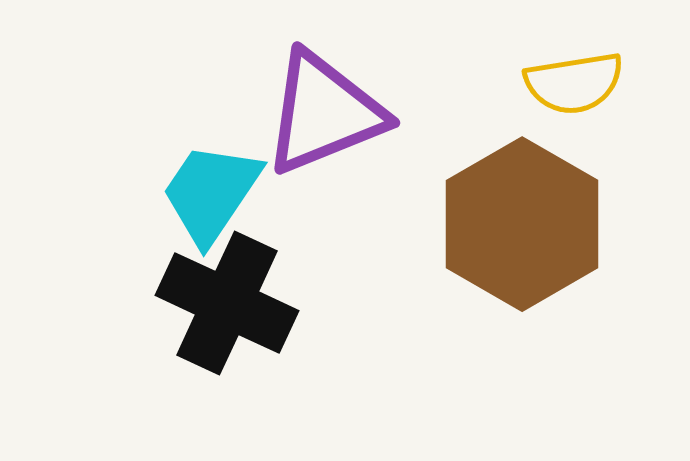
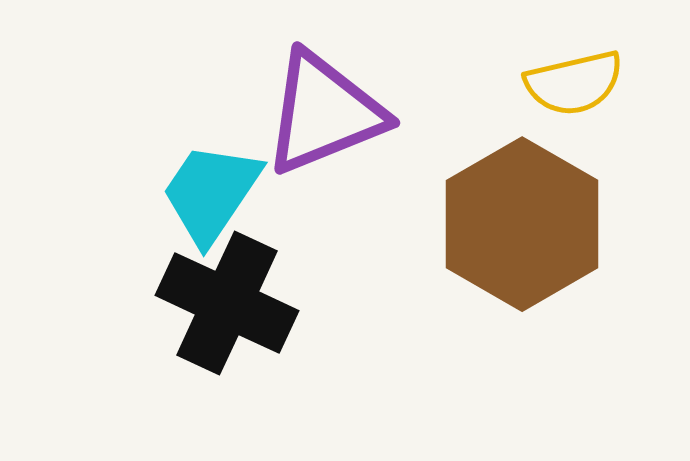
yellow semicircle: rotated 4 degrees counterclockwise
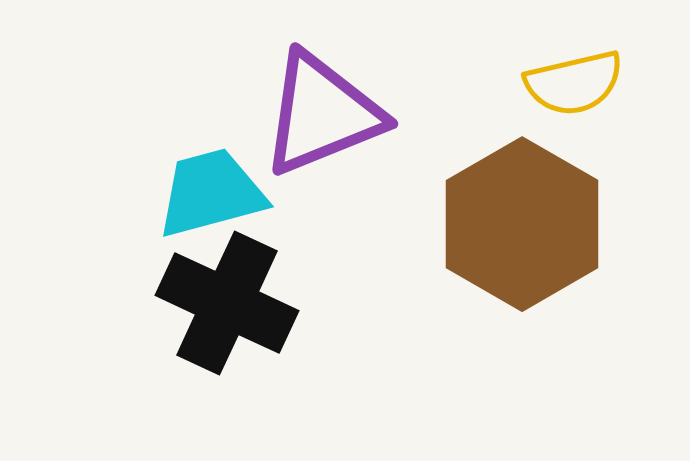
purple triangle: moved 2 px left, 1 px down
cyan trapezoid: rotated 41 degrees clockwise
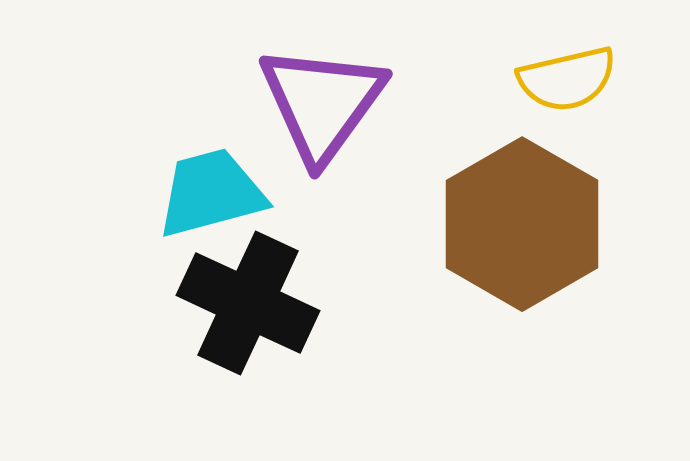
yellow semicircle: moved 7 px left, 4 px up
purple triangle: moved 11 px up; rotated 32 degrees counterclockwise
black cross: moved 21 px right
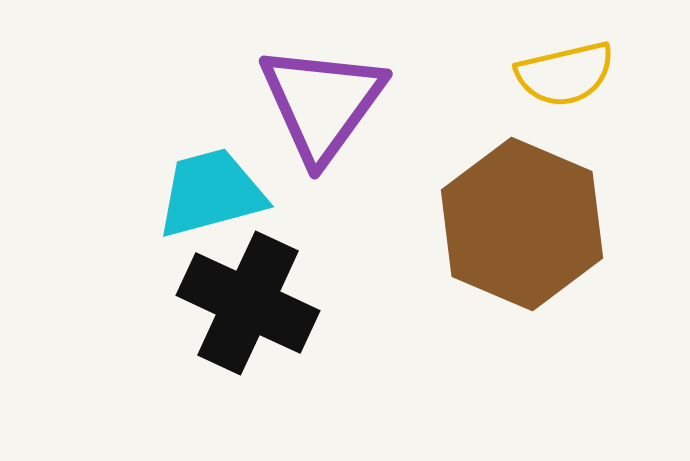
yellow semicircle: moved 2 px left, 5 px up
brown hexagon: rotated 7 degrees counterclockwise
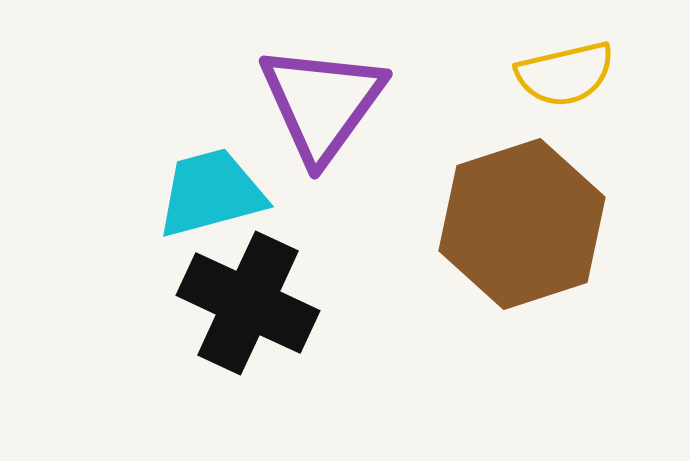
brown hexagon: rotated 19 degrees clockwise
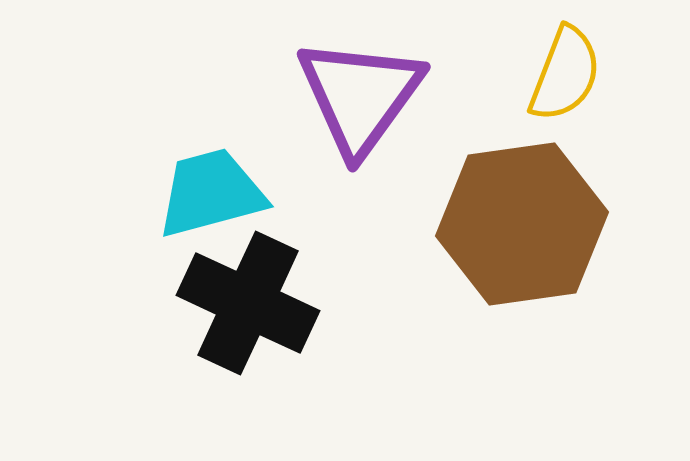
yellow semicircle: rotated 56 degrees counterclockwise
purple triangle: moved 38 px right, 7 px up
brown hexagon: rotated 10 degrees clockwise
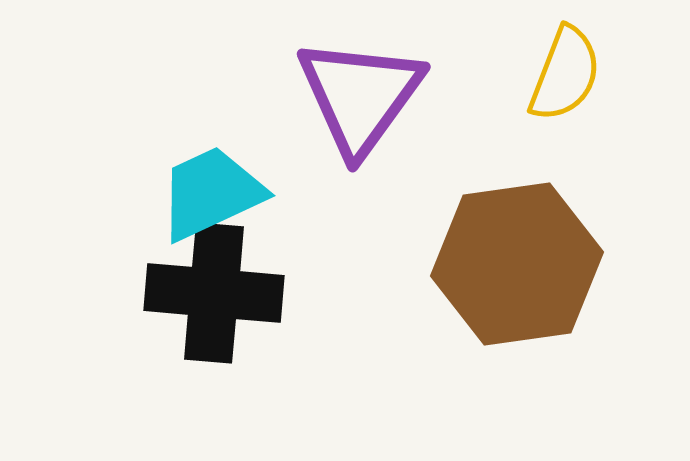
cyan trapezoid: rotated 10 degrees counterclockwise
brown hexagon: moved 5 px left, 40 px down
black cross: moved 34 px left, 10 px up; rotated 20 degrees counterclockwise
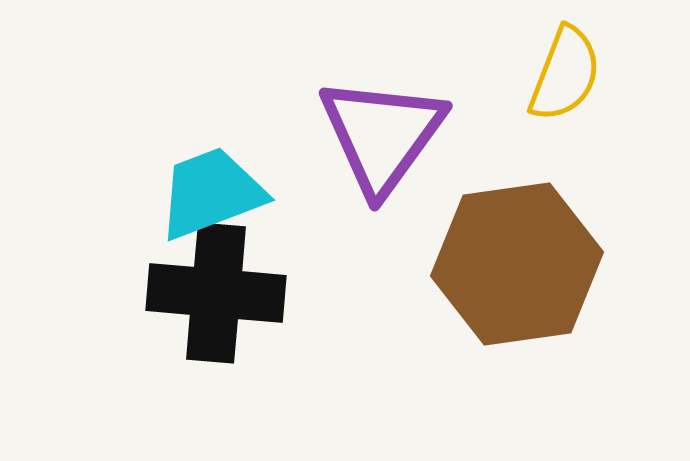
purple triangle: moved 22 px right, 39 px down
cyan trapezoid: rotated 4 degrees clockwise
black cross: moved 2 px right
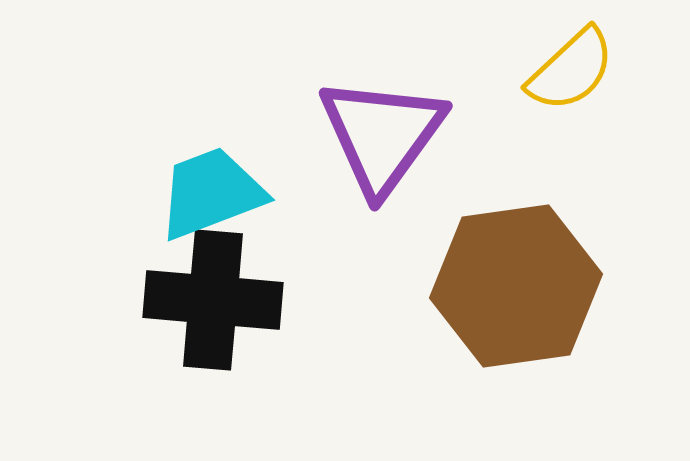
yellow semicircle: moved 6 px right, 4 px up; rotated 26 degrees clockwise
brown hexagon: moved 1 px left, 22 px down
black cross: moved 3 px left, 7 px down
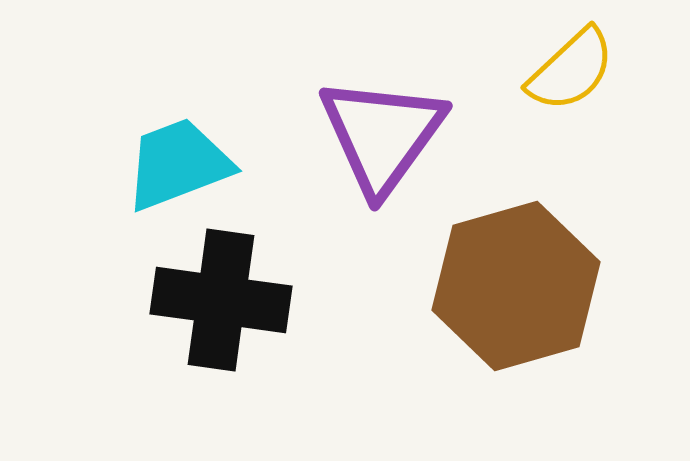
cyan trapezoid: moved 33 px left, 29 px up
brown hexagon: rotated 8 degrees counterclockwise
black cross: moved 8 px right; rotated 3 degrees clockwise
